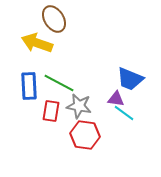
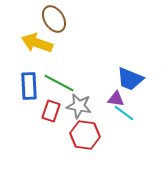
red rectangle: rotated 10 degrees clockwise
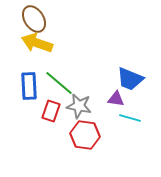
brown ellipse: moved 20 px left
green line: rotated 12 degrees clockwise
cyan line: moved 6 px right, 5 px down; rotated 20 degrees counterclockwise
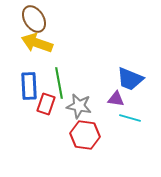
green line: rotated 40 degrees clockwise
red rectangle: moved 5 px left, 7 px up
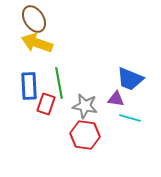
gray star: moved 6 px right
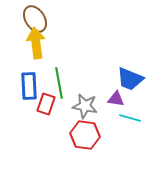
brown ellipse: moved 1 px right
yellow arrow: moved 1 px left; rotated 64 degrees clockwise
